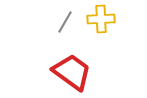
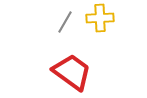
yellow cross: moved 1 px left, 1 px up
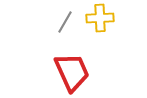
red trapezoid: rotated 30 degrees clockwise
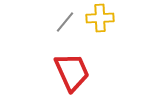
gray line: rotated 10 degrees clockwise
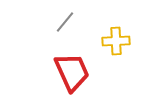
yellow cross: moved 16 px right, 23 px down
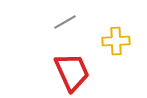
gray line: rotated 20 degrees clockwise
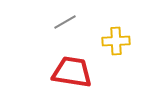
red trapezoid: rotated 57 degrees counterclockwise
